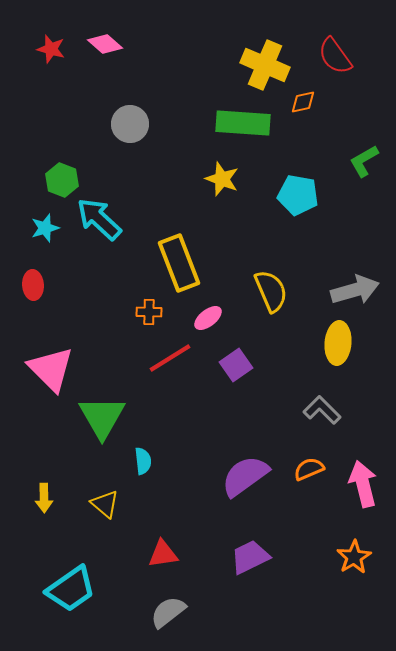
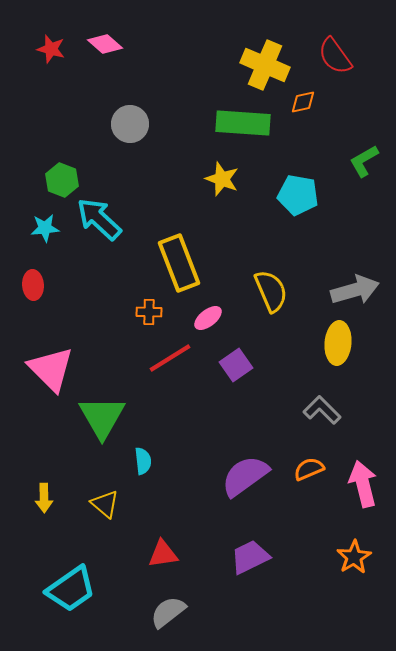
cyan star: rotated 12 degrees clockwise
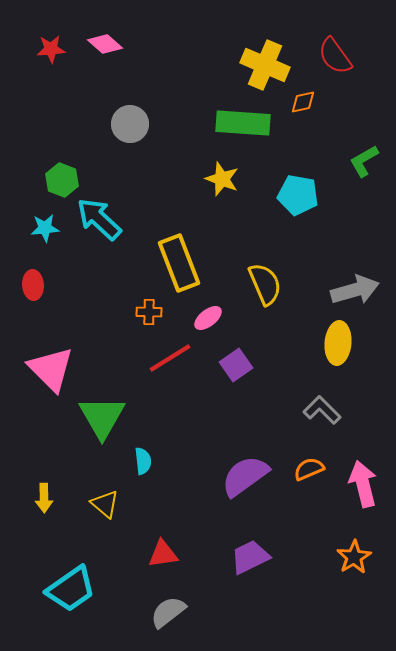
red star: rotated 20 degrees counterclockwise
yellow semicircle: moved 6 px left, 7 px up
